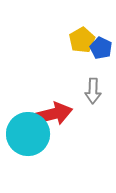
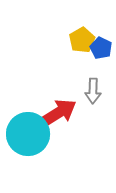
red arrow: moved 5 px right, 1 px up; rotated 18 degrees counterclockwise
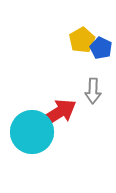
cyan circle: moved 4 px right, 2 px up
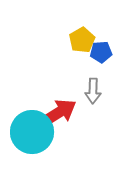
blue pentagon: moved 4 px down; rotated 30 degrees counterclockwise
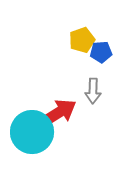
yellow pentagon: rotated 10 degrees clockwise
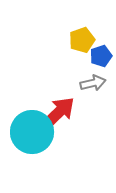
blue pentagon: moved 4 px down; rotated 15 degrees counterclockwise
gray arrow: moved 8 px up; rotated 105 degrees counterclockwise
red arrow: rotated 12 degrees counterclockwise
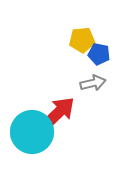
yellow pentagon: rotated 15 degrees clockwise
blue pentagon: moved 2 px left, 2 px up; rotated 30 degrees clockwise
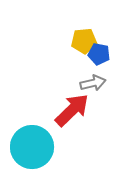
yellow pentagon: moved 2 px right, 1 px down
red arrow: moved 14 px right, 3 px up
cyan circle: moved 15 px down
